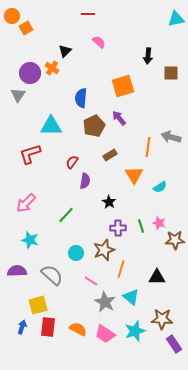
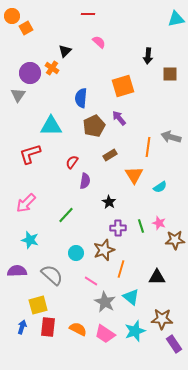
brown square at (171, 73): moved 1 px left, 1 px down
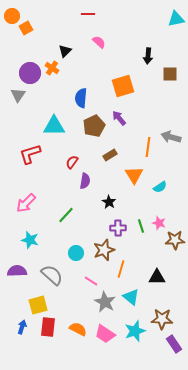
cyan triangle at (51, 126): moved 3 px right
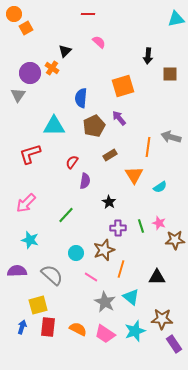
orange circle at (12, 16): moved 2 px right, 2 px up
pink line at (91, 281): moved 4 px up
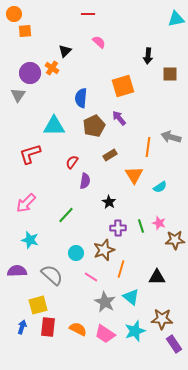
orange square at (26, 28): moved 1 px left, 3 px down; rotated 24 degrees clockwise
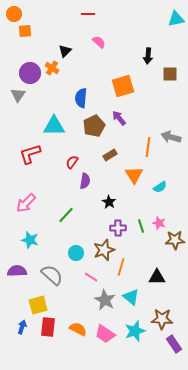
orange line at (121, 269): moved 2 px up
gray star at (105, 302): moved 2 px up
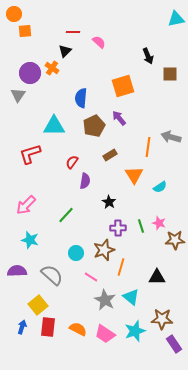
red line at (88, 14): moved 15 px left, 18 px down
black arrow at (148, 56): rotated 28 degrees counterclockwise
pink arrow at (26, 203): moved 2 px down
yellow square at (38, 305): rotated 24 degrees counterclockwise
